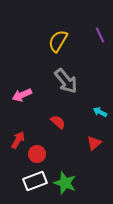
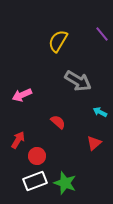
purple line: moved 2 px right, 1 px up; rotated 14 degrees counterclockwise
gray arrow: moved 12 px right; rotated 20 degrees counterclockwise
red circle: moved 2 px down
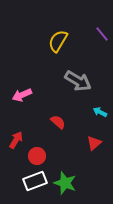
red arrow: moved 2 px left
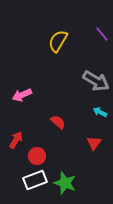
gray arrow: moved 18 px right
red triangle: rotated 14 degrees counterclockwise
white rectangle: moved 1 px up
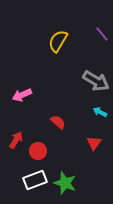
red circle: moved 1 px right, 5 px up
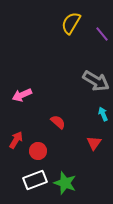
yellow semicircle: moved 13 px right, 18 px up
cyan arrow: moved 3 px right, 2 px down; rotated 40 degrees clockwise
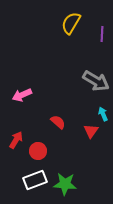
purple line: rotated 42 degrees clockwise
red triangle: moved 3 px left, 12 px up
green star: moved 1 px down; rotated 15 degrees counterclockwise
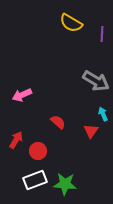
yellow semicircle: rotated 90 degrees counterclockwise
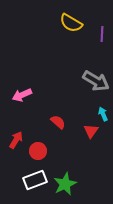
green star: rotated 30 degrees counterclockwise
